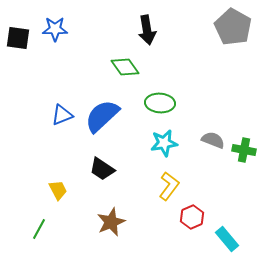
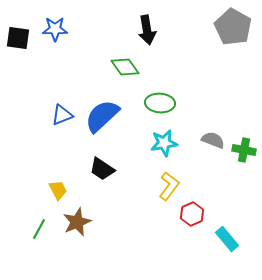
red hexagon: moved 3 px up
brown star: moved 34 px left
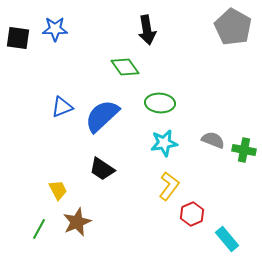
blue triangle: moved 8 px up
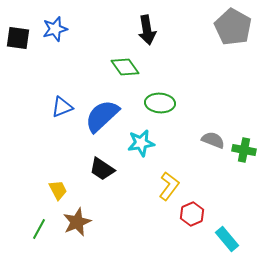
blue star: rotated 15 degrees counterclockwise
cyan star: moved 23 px left
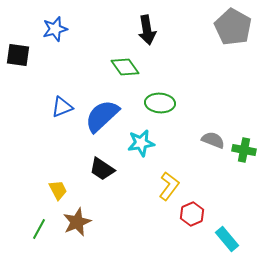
black square: moved 17 px down
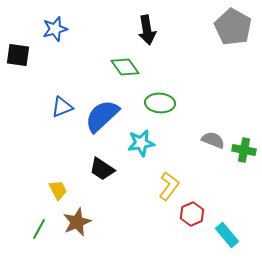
cyan rectangle: moved 4 px up
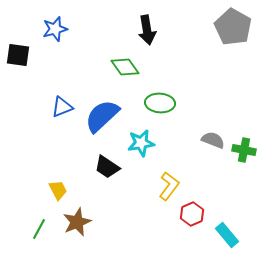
black trapezoid: moved 5 px right, 2 px up
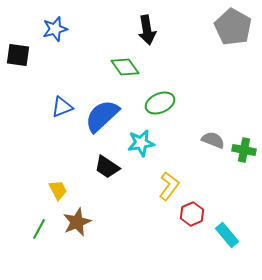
green ellipse: rotated 28 degrees counterclockwise
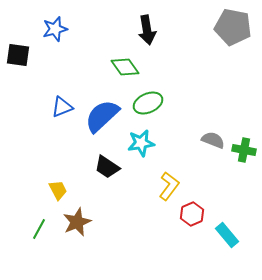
gray pentagon: rotated 18 degrees counterclockwise
green ellipse: moved 12 px left
